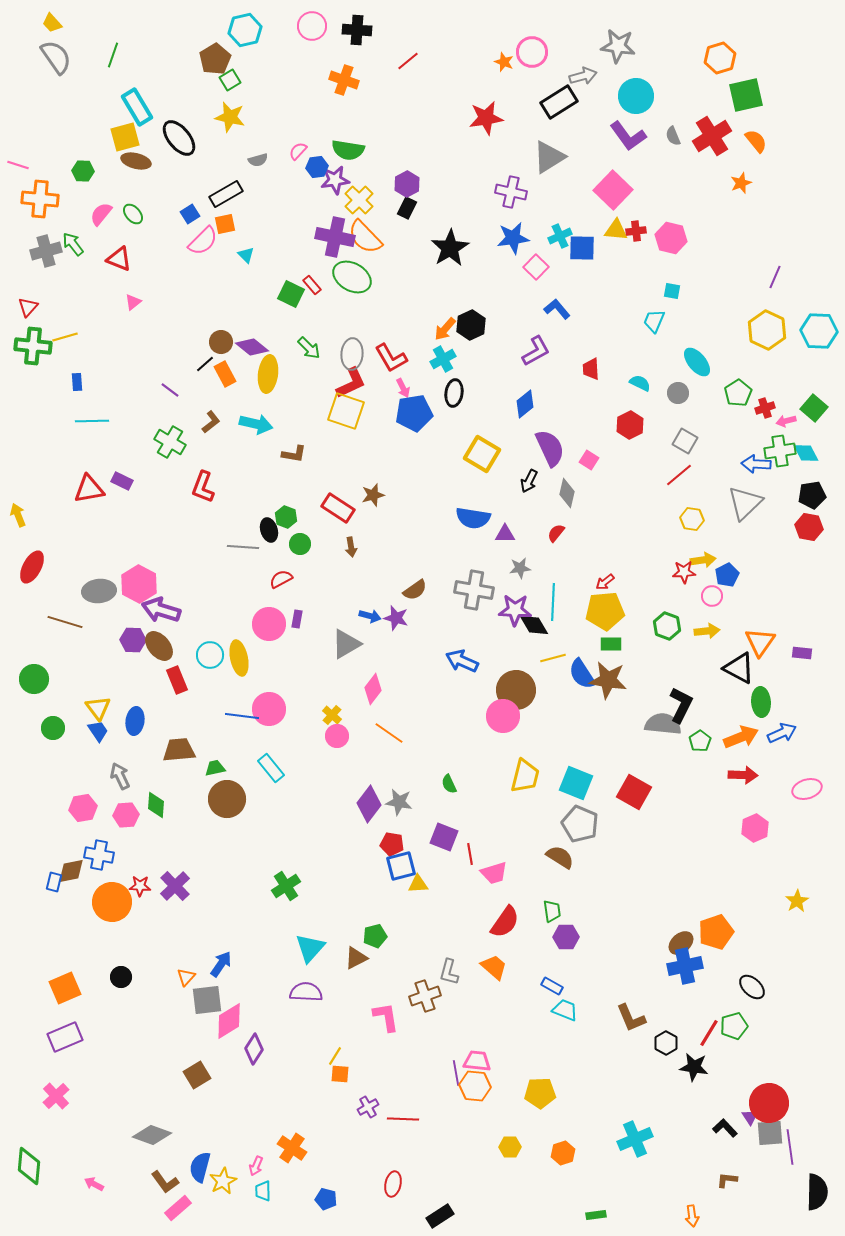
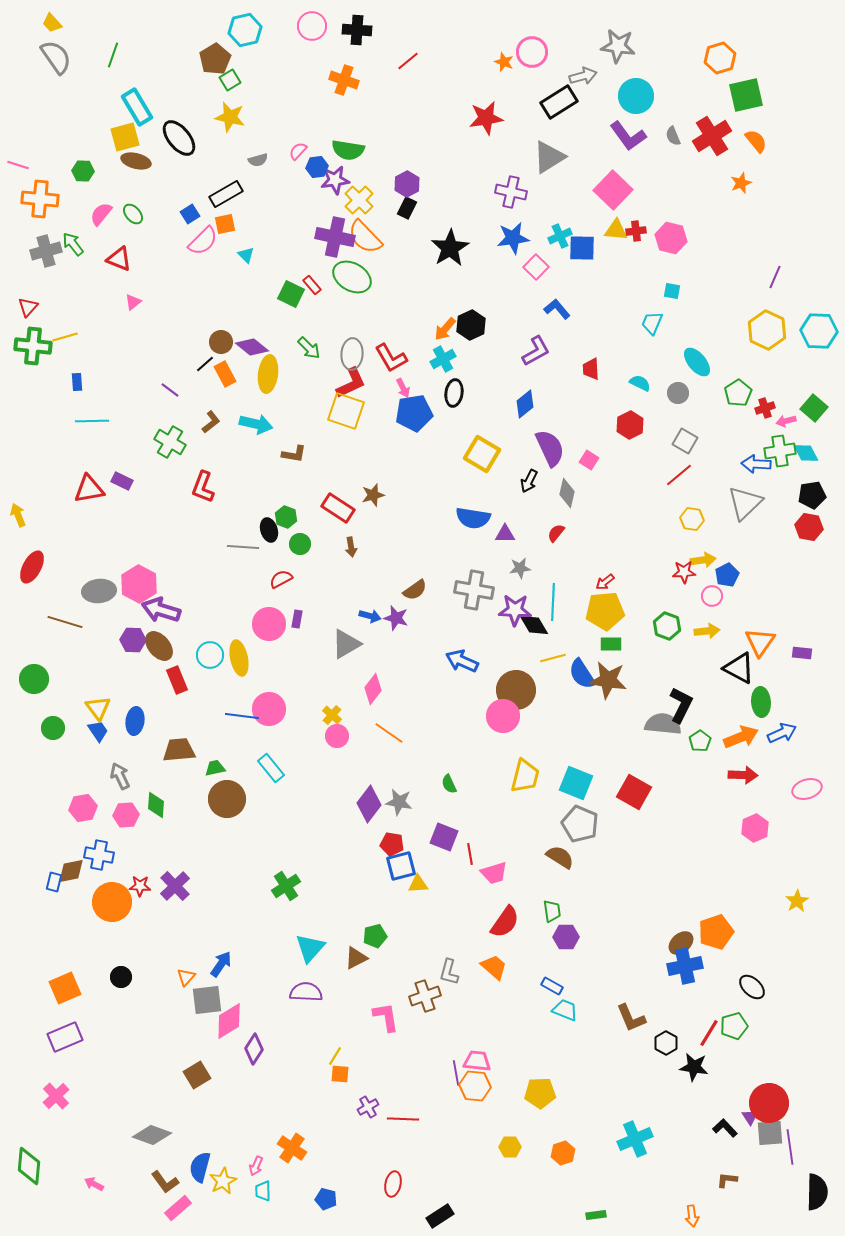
cyan trapezoid at (654, 321): moved 2 px left, 2 px down
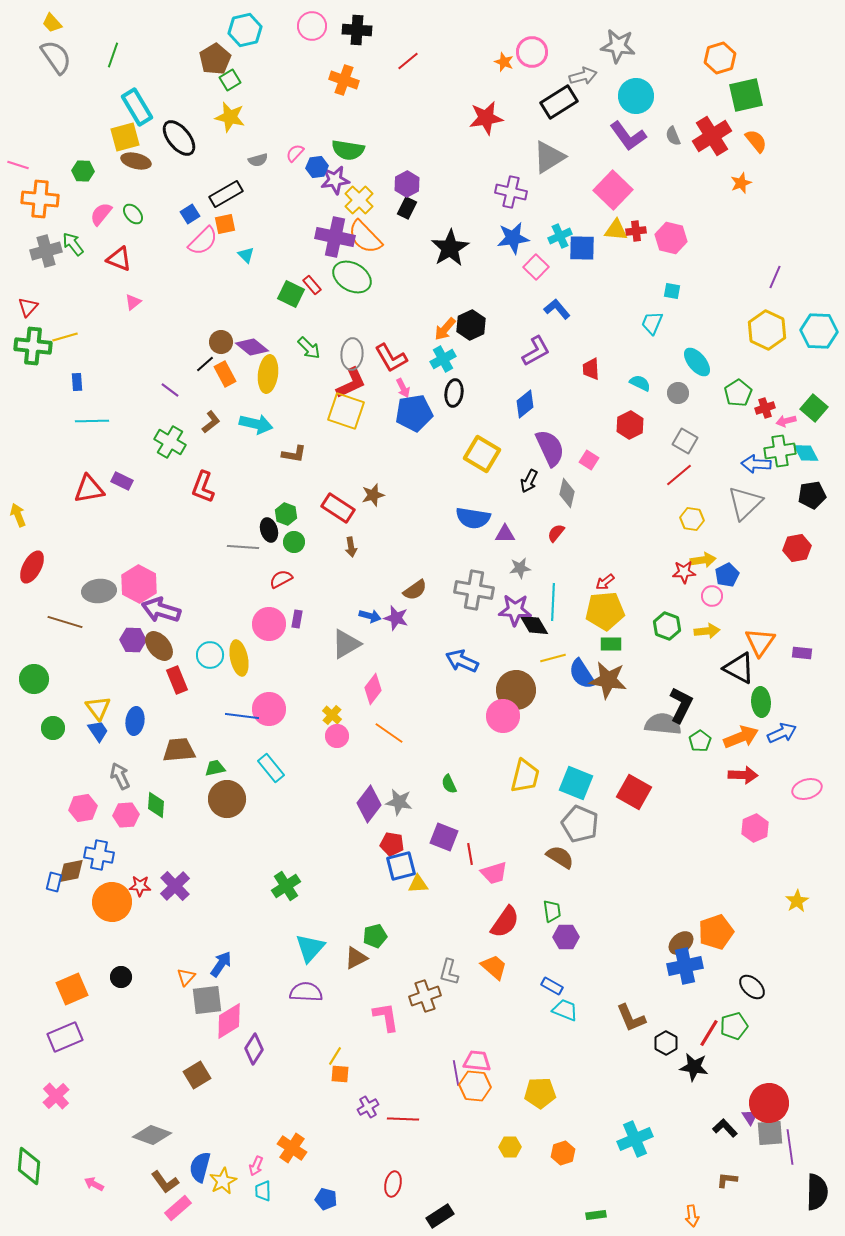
pink semicircle at (298, 151): moved 3 px left, 2 px down
green hexagon at (286, 517): moved 3 px up
red hexagon at (809, 527): moved 12 px left, 21 px down; rotated 20 degrees counterclockwise
green circle at (300, 544): moved 6 px left, 2 px up
orange square at (65, 988): moved 7 px right, 1 px down
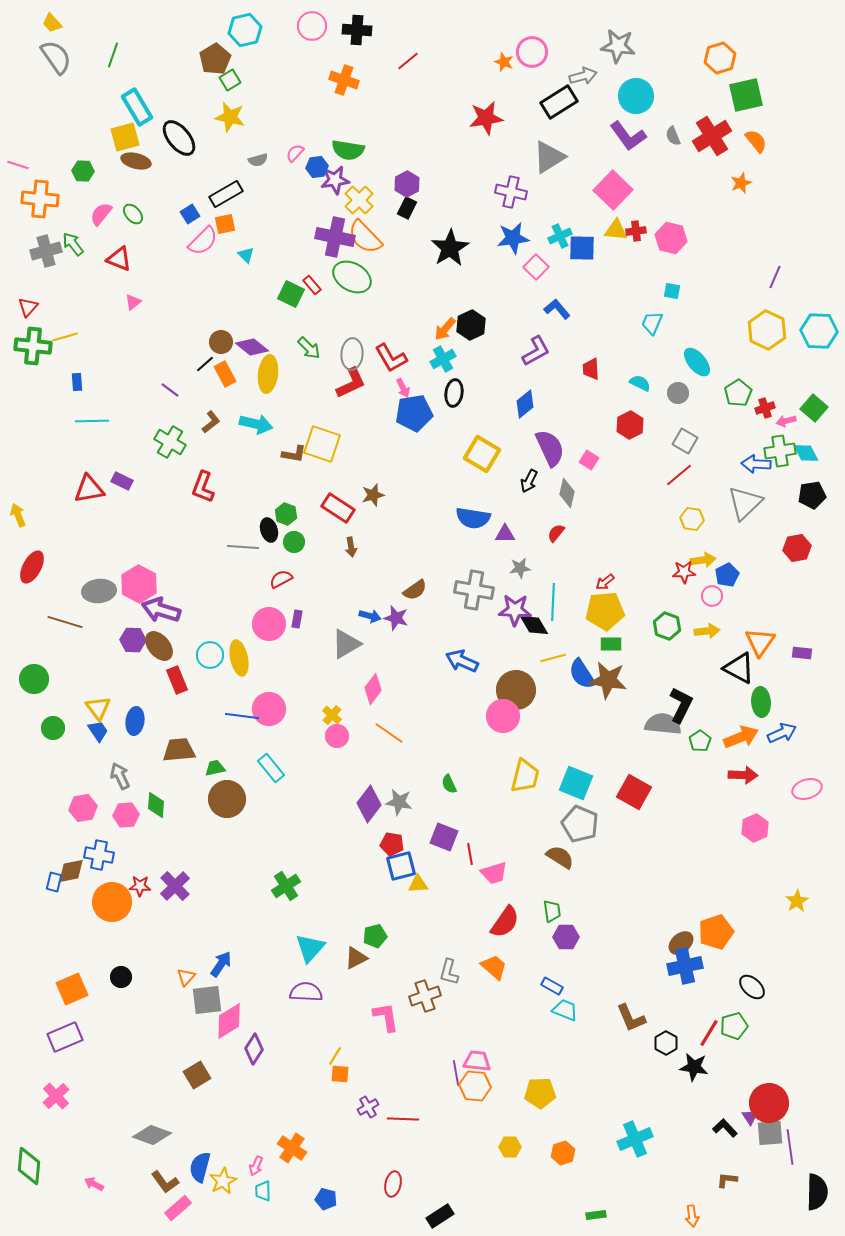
yellow square at (346, 411): moved 24 px left, 33 px down
